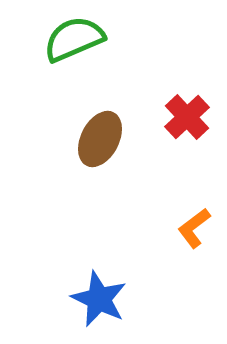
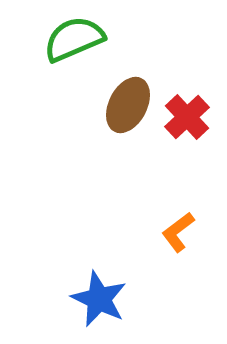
brown ellipse: moved 28 px right, 34 px up
orange L-shape: moved 16 px left, 4 px down
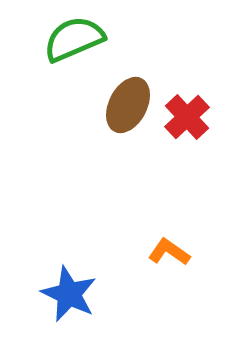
orange L-shape: moved 9 px left, 20 px down; rotated 72 degrees clockwise
blue star: moved 30 px left, 5 px up
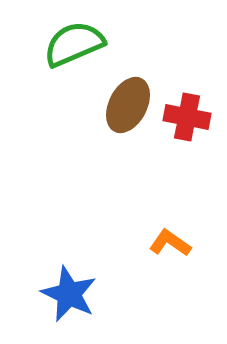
green semicircle: moved 5 px down
red cross: rotated 36 degrees counterclockwise
orange L-shape: moved 1 px right, 9 px up
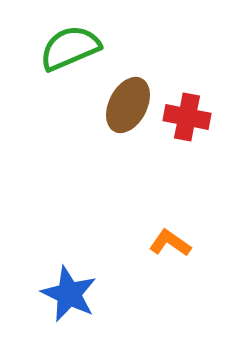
green semicircle: moved 4 px left, 4 px down
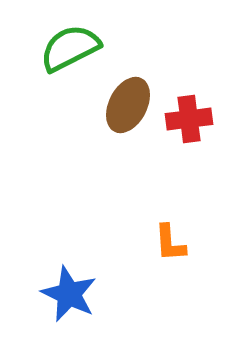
green semicircle: rotated 4 degrees counterclockwise
red cross: moved 2 px right, 2 px down; rotated 18 degrees counterclockwise
orange L-shape: rotated 129 degrees counterclockwise
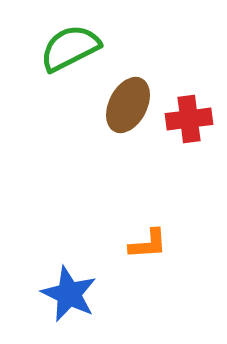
orange L-shape: moved 22 px left, 1 px down; rotated 90 degrees counterclockwise
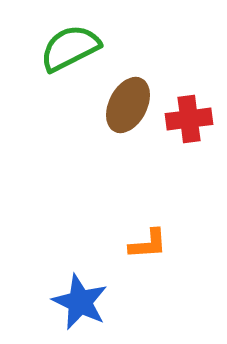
blue star: moved 11 px right, 8 px down
